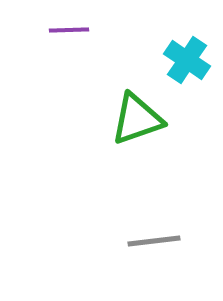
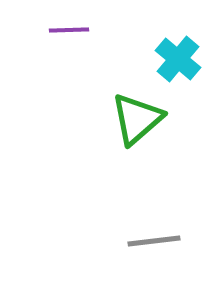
cyan cross: moved 9 px left, 1 px up; rotated 6 degrees clockwise
green triangle: rotated 22 degrees counterclockwise
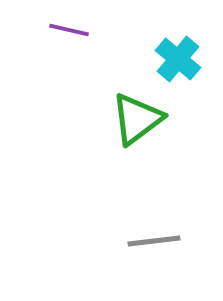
purple line: rotated 15 degrees clockwise
green triangle: rotated 4 degrees clockwise
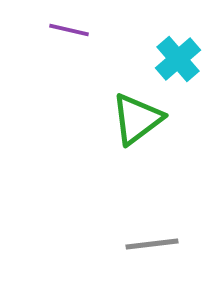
cyan cross: rotated 9 degrees clockwise
gray line: moved 2 px left, 3 px down
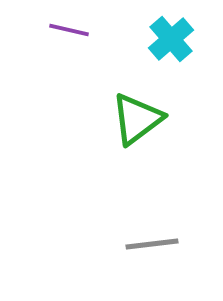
cyan cross: moved 7 px left, 20 px up
